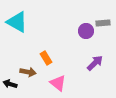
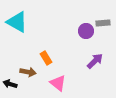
purple arrow: moved 2 px up
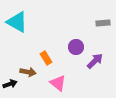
purple circle: moved 10 px left, 16 px down
black arrow: rotated 144 degrees clockwise
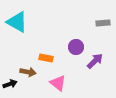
orange rectangle: rotated 48 degrees counterclockwise
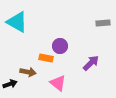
purple circle: moved 16 px left, 1 px up
purple arrow: moved 4 px left, 2 px down
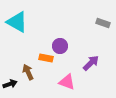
gray rectangle: rotated 24 degrees clockwise
brown arrow: rotated 126 degrees counterclockwise
pink triangle: moved 9 px right, 1 px up; rotated 18 degrees counterclockwise
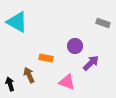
purple circle: moved 15 px right
brown arrow: moved 1 px right, 3 px down
black arrow: rotated 88 degrees counterclockwise
